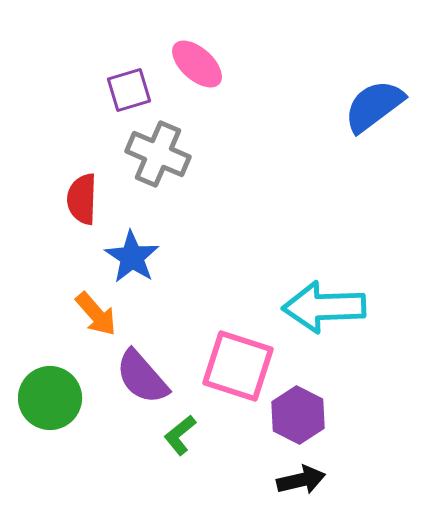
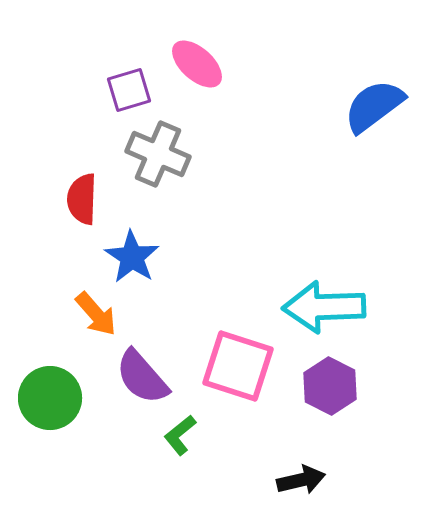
purple hexagon: moved 32 px right, 29 px up
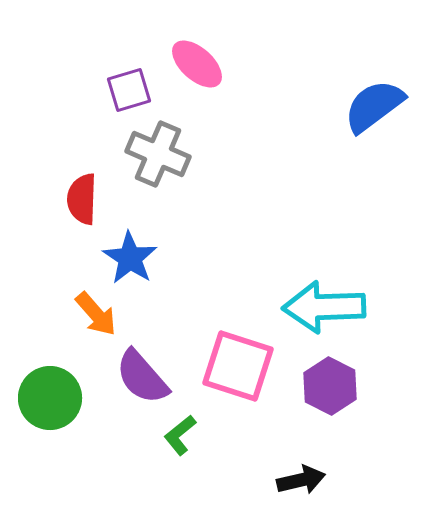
blue star: moved 2 px left, 1 px down
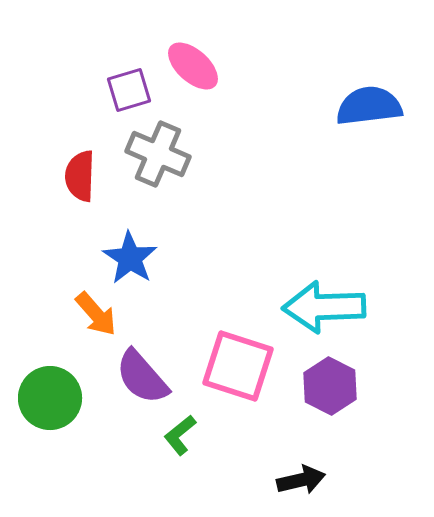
pink ellipse: moved 4 px left, 2 px down
blue semicircle: moved 5 px left; rotated 30 degrees clockwise
red semicircle: moved 2 px left, 23 px up
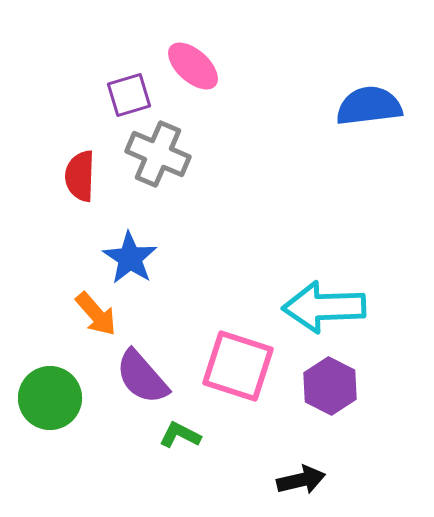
purple square: moved 5 px down
green L-shape: rotated 66 degrees clockwise
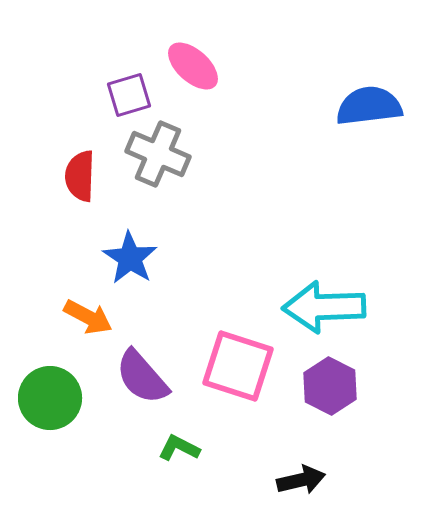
orange arrow: moved 8 px left, 3 px down; rotated 21 degrees counterclockwise
green L-shape: moved 1 px left, 13 px down
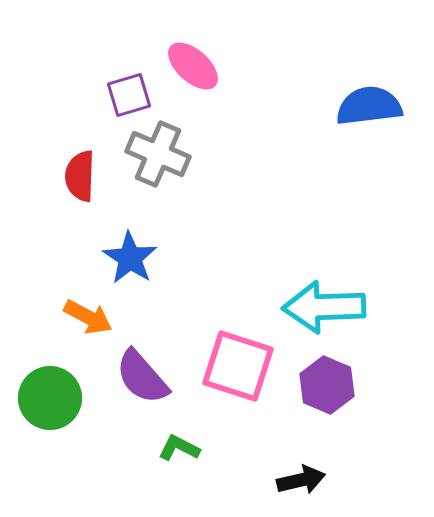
purple hexagon: moved 3 px left, 1 px up; rotated 4 degrees counterclockwise
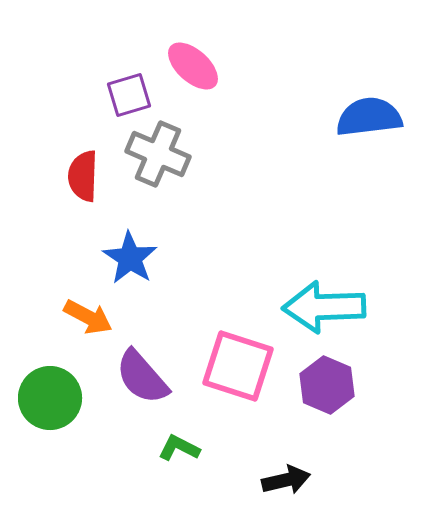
blue semicircle: moved 11 px down
red semicircle: moved 3 px right
black arrow: moved 15 px left
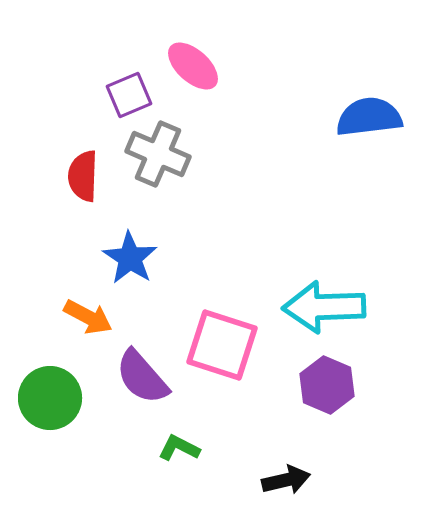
purple square: rotated 6 degrees counterclockwise
pink square: moved 16 px left, 21 px up
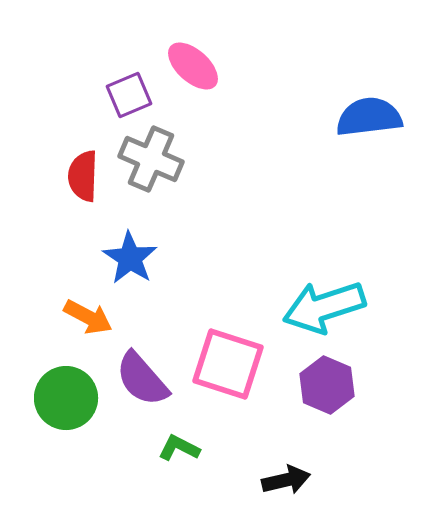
gray cross: moved 7 px left, 5 px down
cyan arrow: rotated 16 degrees counterclockwise
pink square: moved 6 px right, 19 px down
purple semicircle: moved 2 px down
green circle: moved 16 px right
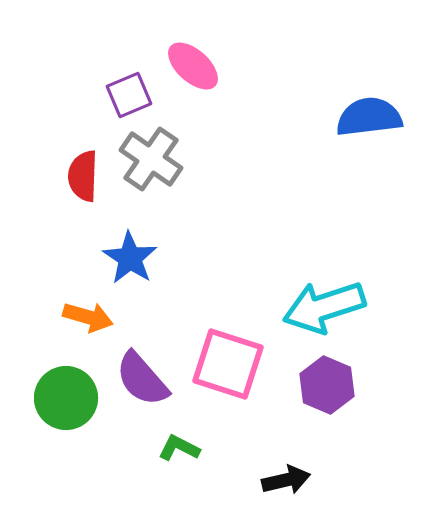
gray cross: rotated 12 degrees clockwise
orange arrow: rotated 12 degrees counterclockwise
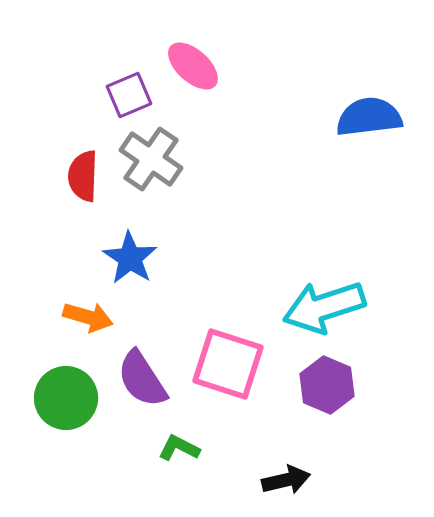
purple semicircle: rotated 8 degrees clockwise
